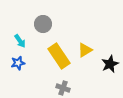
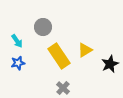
gray circle: moved 3 px down
cyan arrow: moved 3 px left
gray cross: rotated 24 degrees clockwise
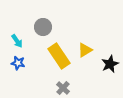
blue star: rotated 24 degrees clockwise
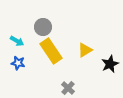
cyan arrow: rotated 24 degrees counterclockwise
yellow rectangle: moved 8 px left, 5 px up
gray cross: moved 5 px right
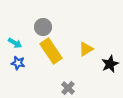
cyan arrow: moved 2 px left, 2 px down
yellow triangle: moved 1 px right, 1 px up
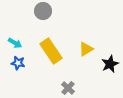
gray circle: moved 16 px up
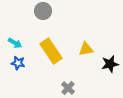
yellow triangle: rotated 21 degrees clockwise
black star: rotated 12 degrees clockwise
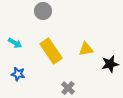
blue star: moved 11 px down
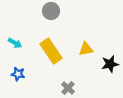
gray circle: moved 8 px right
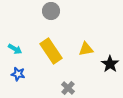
cyan arrow: moved 6 px down
black star: rotated 24 degrees counterclockwise
